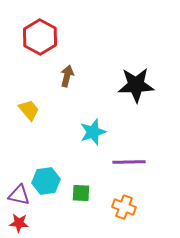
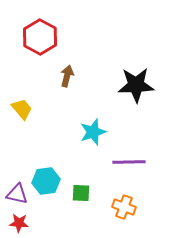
yellow trapezoid: moved 7 px left, 1 px up
purple triangle: moved 2 px left, 1 px up
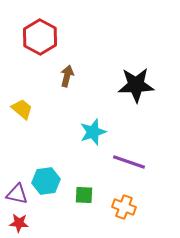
yellow trapezoid: rotated 10 degrees counterclockwise
purple line: rotated 20 degrees clockwise
green square: moved 3 px right, 2 px down
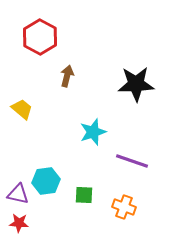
black star: moved 1 px up
purple line: moved 3 px right, 1 px up
purple triangle: moved 1 px right
